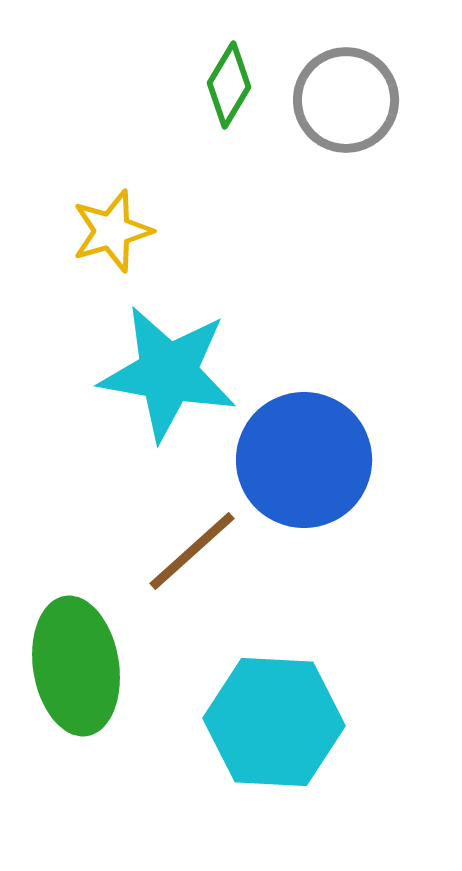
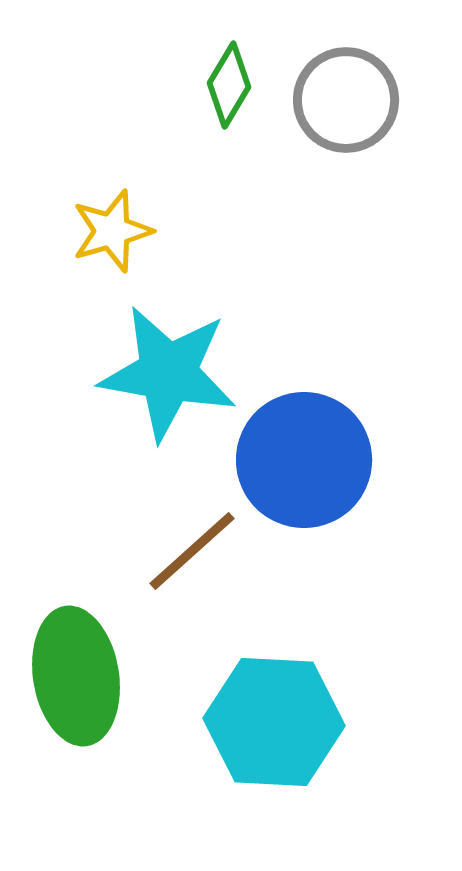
green ellipse: moved 10 px down
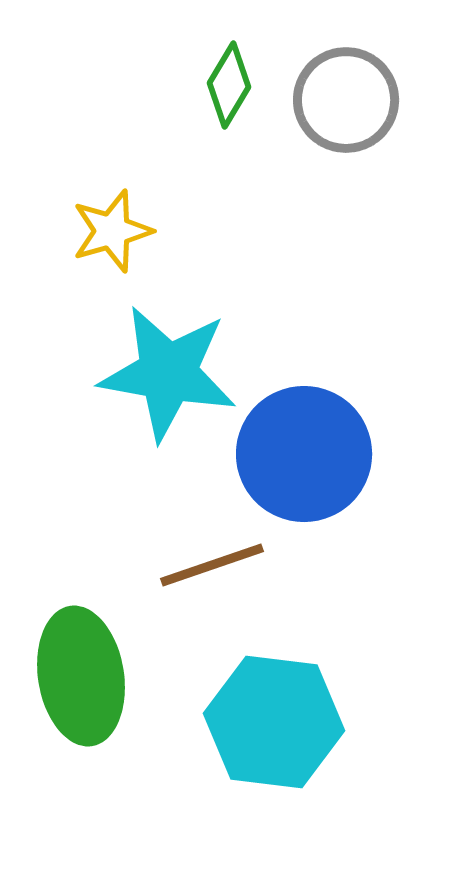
blue circle: moved 6 px up
brown line: moved 20 px right, 14 px down; rotated 23 degrees clockwise
green ellipse: moved 5 px right
cyan hexagon: rotated 4 degrees clockwise
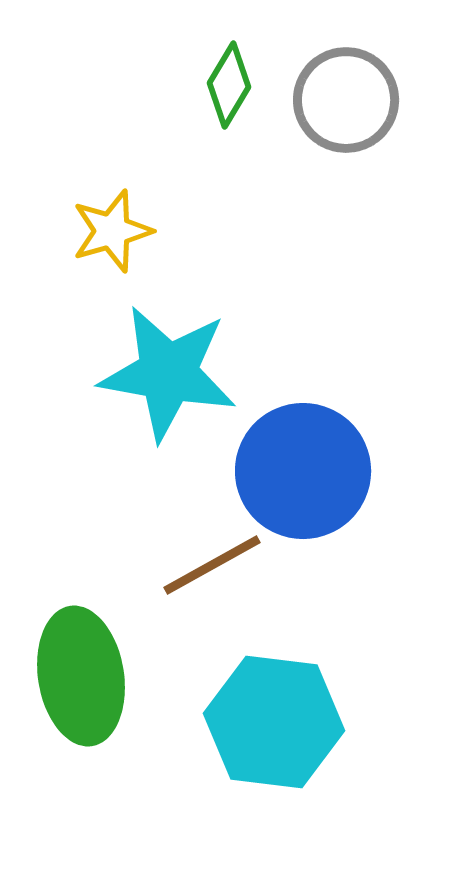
blue circle: moved 1 px left, 17 px down
brown line: rotated 10 degrees counterclockwise
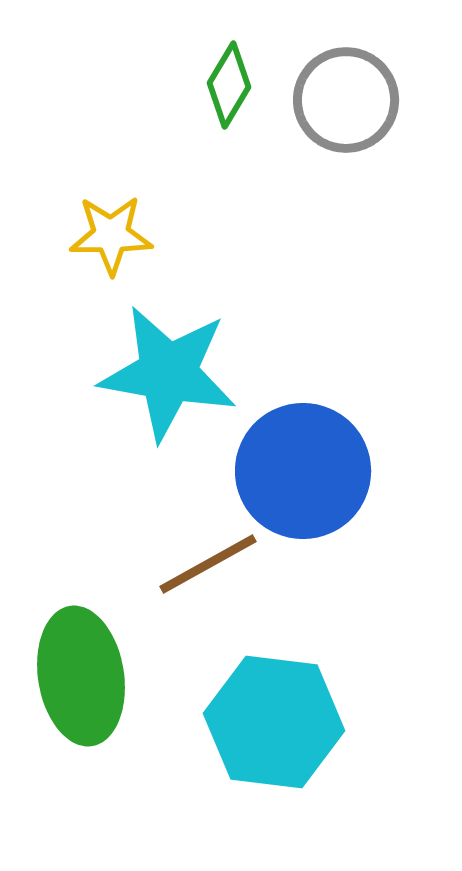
yellow star: moved 1 px left, 4 px down; rotated 16 degrees clockwise
brown line: moved 4 px left, 1 px up
